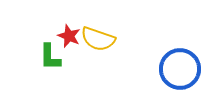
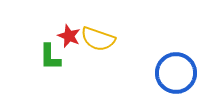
blue circle: moved 4 px left, 4 px down
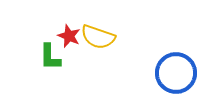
yellow semicircle: moved 2 px up
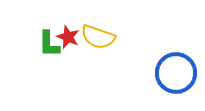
red star: moved 1 px left, 1 px down
green L-shape: moved 1 px left, 13 px up
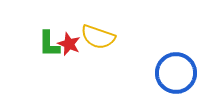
red star: moved 1 px right, 7 px down
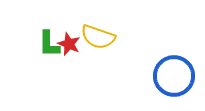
blue circle: moved 2 px left, 3 px down
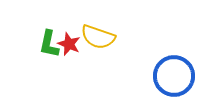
green L-shape: rotated 12 degrees clockwise
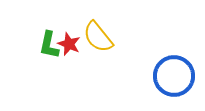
yellow semicircle: rotated 32 degrees clockwise
green L-shape: moved 1 px down
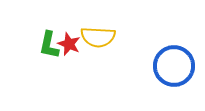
yellow semicircle: rotated 48 degrees counterclockwise
blue circle: moved 10 px up
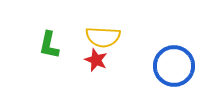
yellow semicircle: moved 5 px right
red star: moved 27 px right, 16 px down
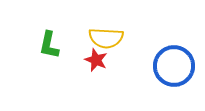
yellow semicircle: moved 3 px right, 1 px down
